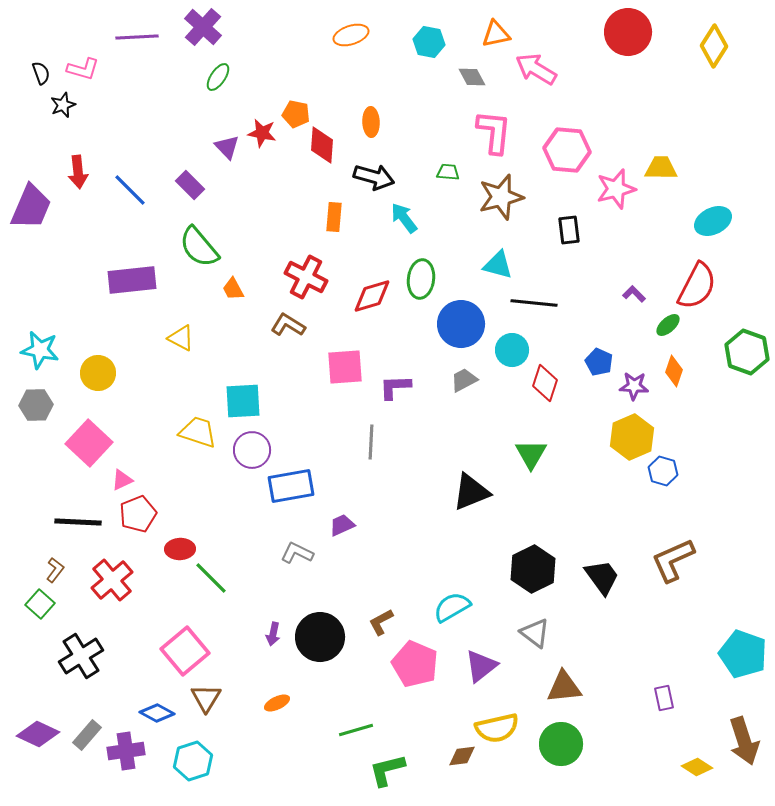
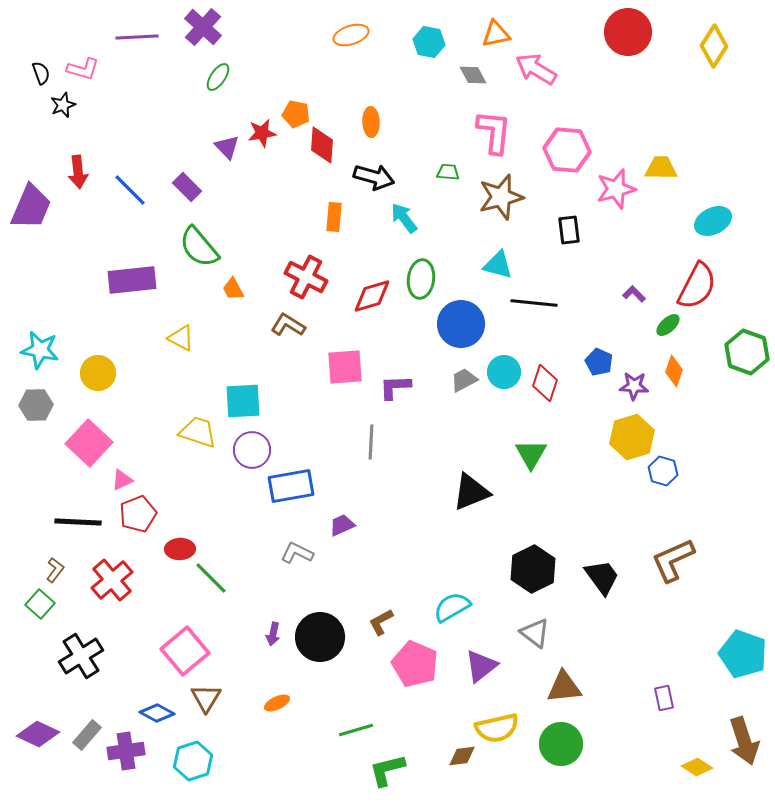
gray diamond at (472, 77): moved 1 px right, 2 px up
red star at (262, 133): rotated 20 degrees counterclockwise
purple rectangle at (190, 185): moved 3 px left, 2 px down
cyan circle at (512, 350): moved 8 px left, 22 px down
yellow hexagon at (632, 437): rotated 6 degrees clockwise
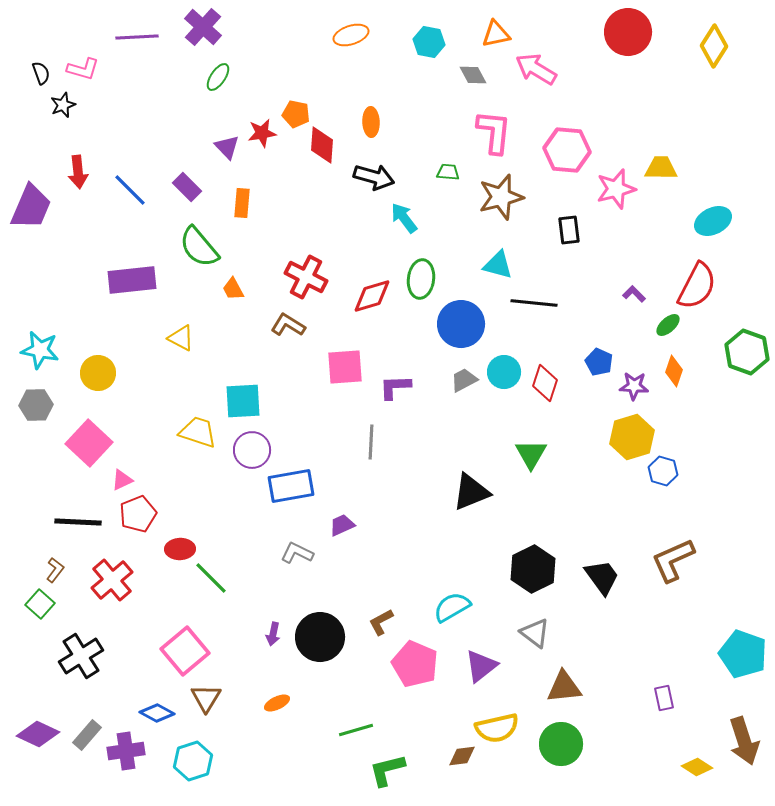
orange rectangle at (334, 217): moved 92 px left, 14 px up
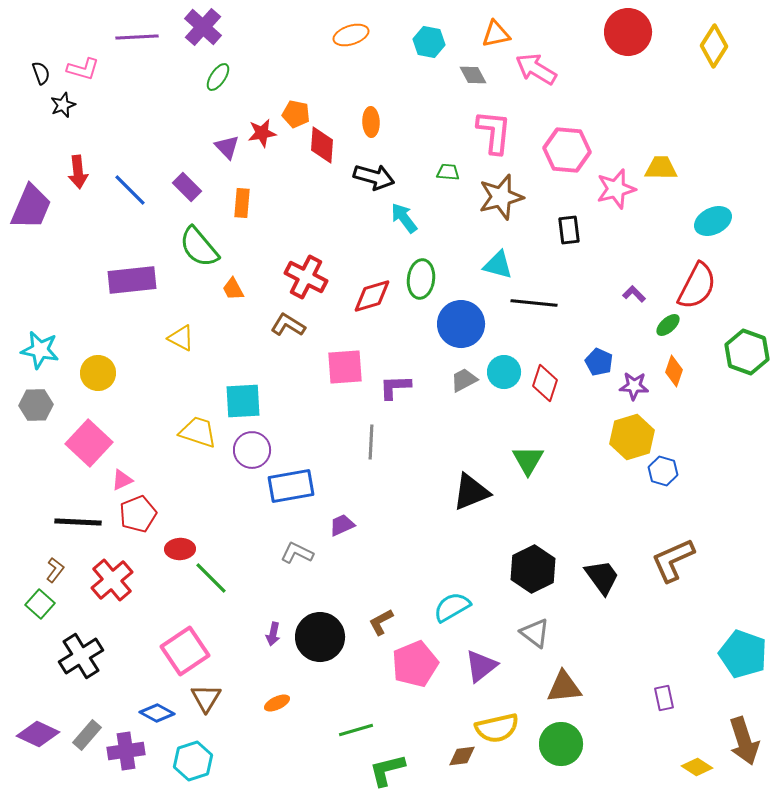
green triangle at (531, 454): moved 3 px left, 6 px down
pink square at (185, 651): rotated 6 degrees clockwise
pink pentagon at (415, 664): rotated 27 degrees clockwise
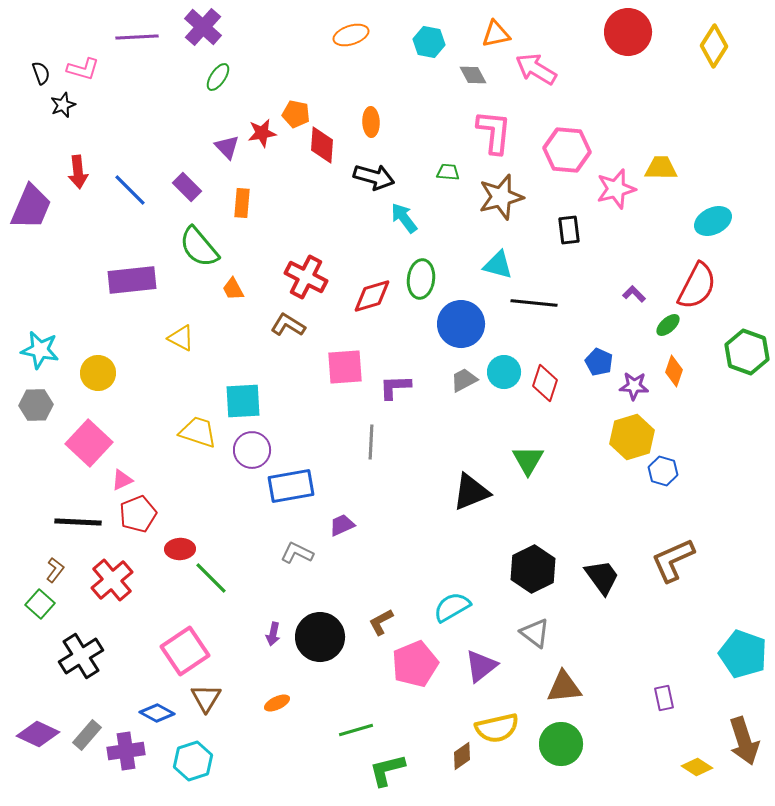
brown diamond at (462, 756): rotated 28 degrees counterclockwise
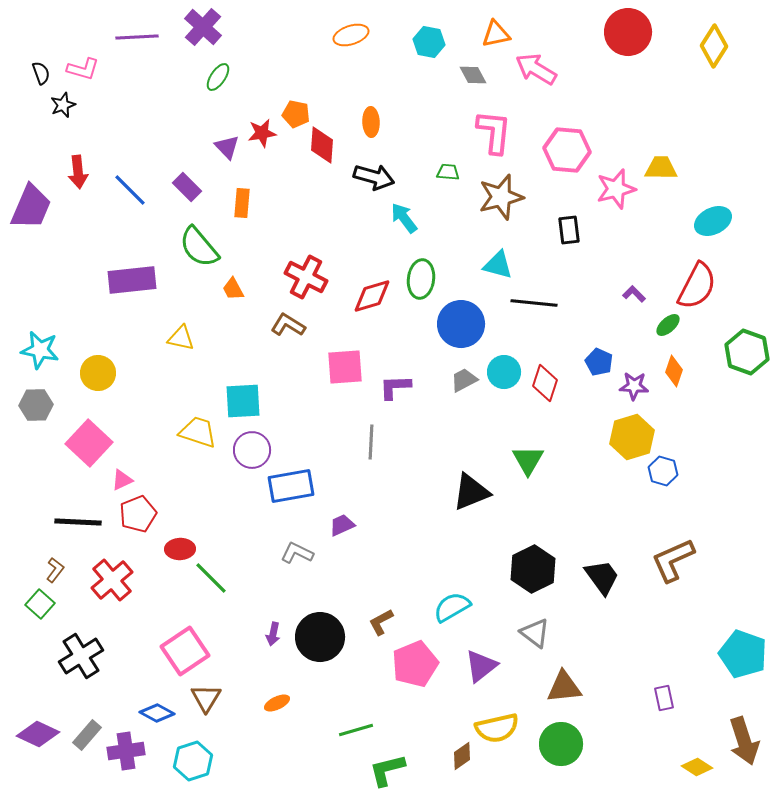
yellow triangle at (181, 338): rotated 16 degrees counterclockwise
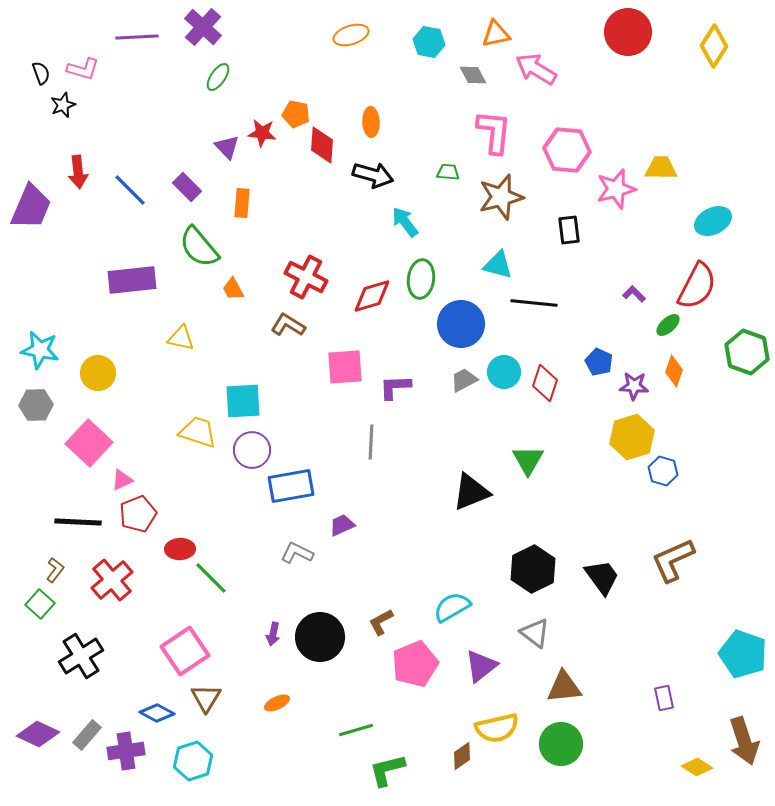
red star at (262, 133): rotated 16 degrees clockwise
black arrow at (374, 177): moved 1 px left, 2 px up
cyan arrow at (404, 218): moved 1 px right, 4 px down
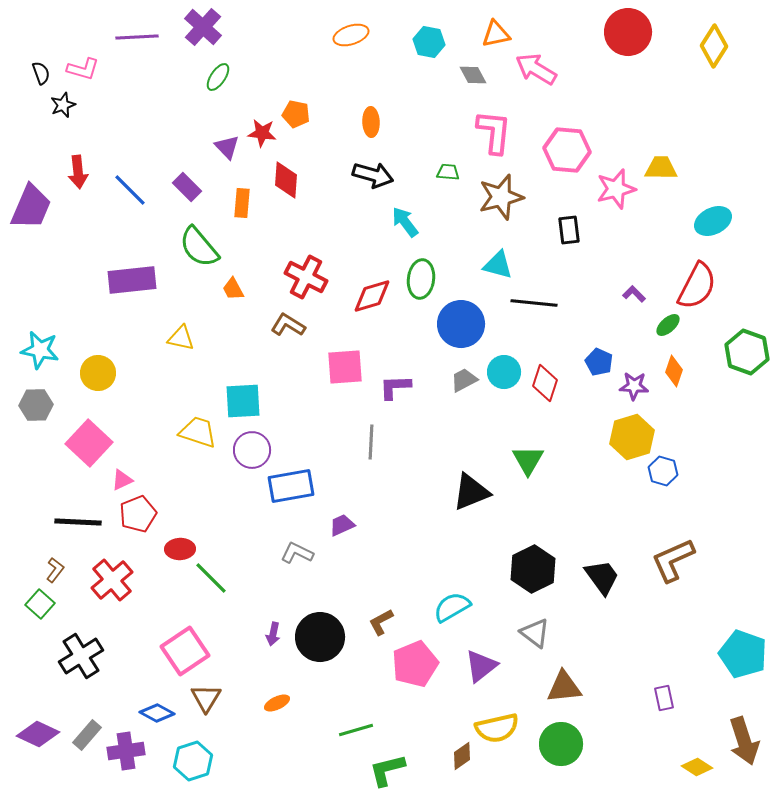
red diamond at (322, 145): moved 36 px left, 35 px down
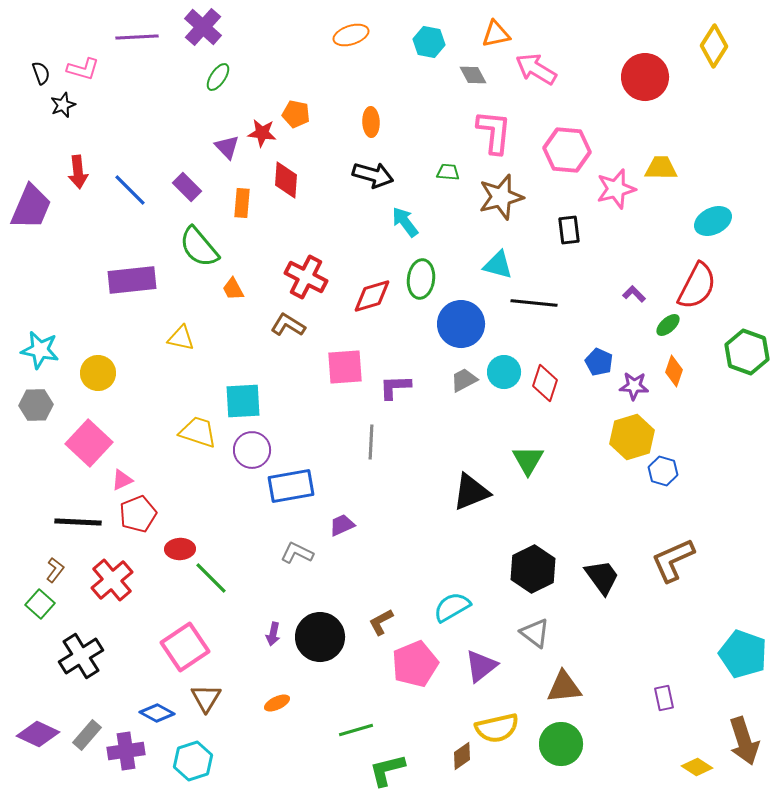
red circle at (628, 32): moved 17 px right, 45 px down
pink square at (185, 651): moved 4 px up
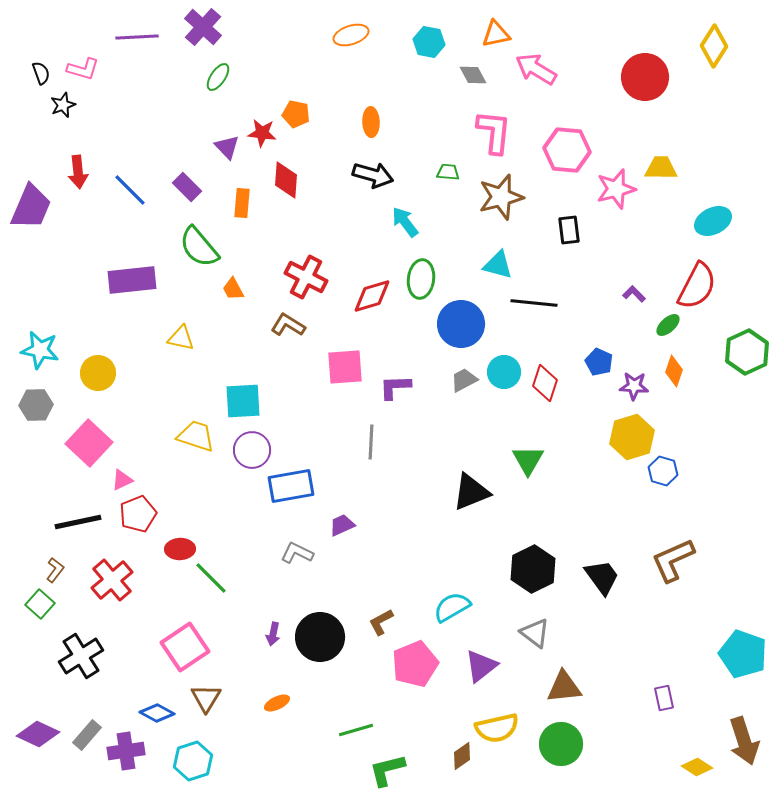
green hexagon at (747, 352): rotated 15 degrees clockwise
yellow trapezoid at (198, 432): moved 2 px left, 4 px down
black line at (78, 522): rotated 15 degrees counterclockwise
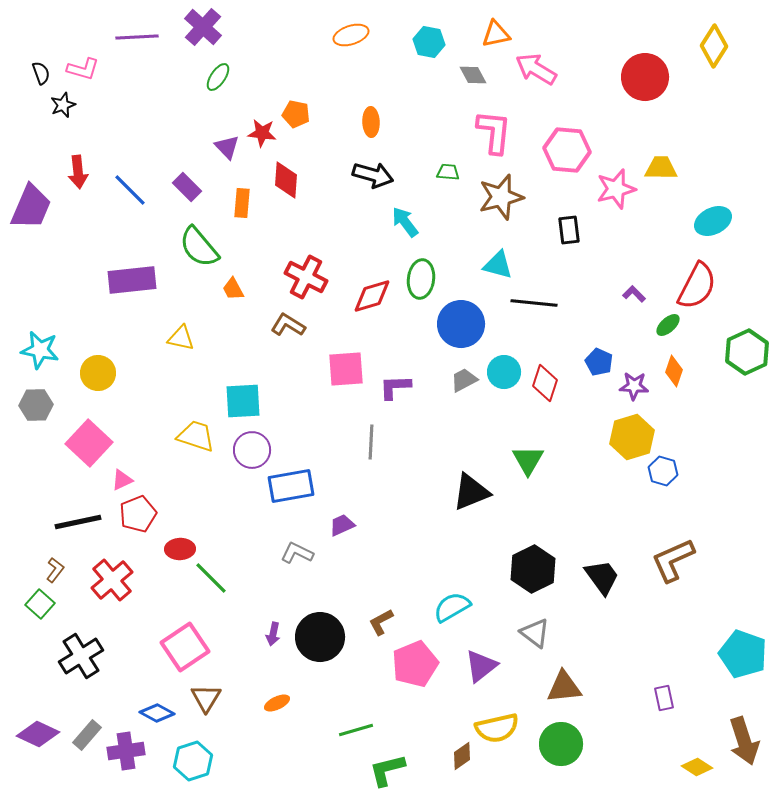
pink square at (345, 367): moved 1 px right, 2 px down
